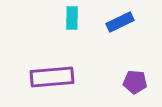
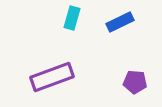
cyan rectangle: rotated 15 degrees clockwise
purple rectangle: rotated 15 degrees counterclockwise
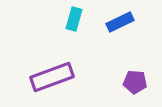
cyan rectangle: moved 2 px right, 1 px down
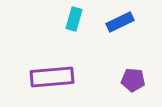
purple rectangle: rotated 15 degrees clockwise
purple pentagon: moved 2 px left, 2 px up
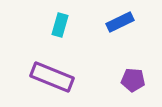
cyan rectangle: moved 14 px left, 6 px down
purple rectangle: rotated 27 degrees clockwise
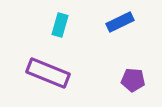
purple rectangle: moved 4 px left, 4 px up
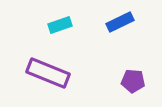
cyan rectangle: rotated 55 degrees clockwise
purple pentagon: moved 1 px down
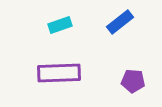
blue rectangle: rotated 12 degrees counterclockwise
purple rectangle: moved 11 px right; rotated 24 degrees counterclockwise
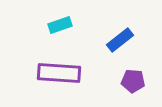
blue rectangle: moved 18 px down
purple rectangle: rotated 6 degrees clockwise
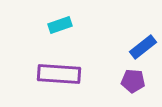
blue rectangle: moved 23 px right, 7 px down
purple rectangle: moved 1 px down
